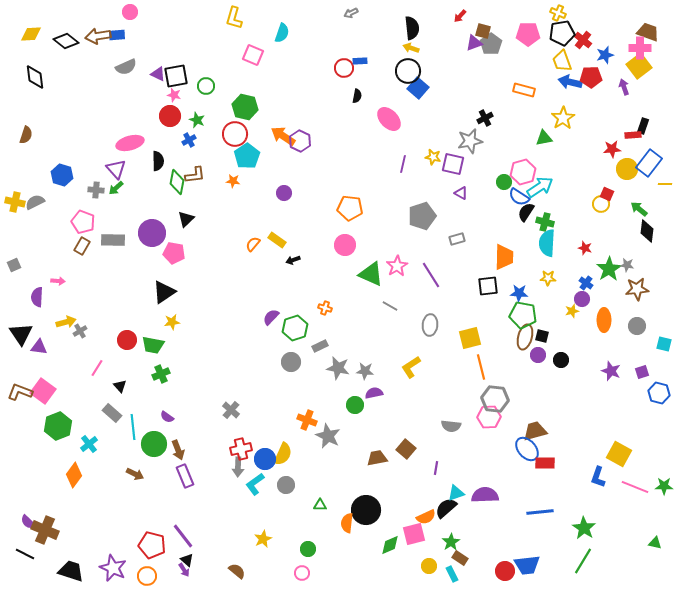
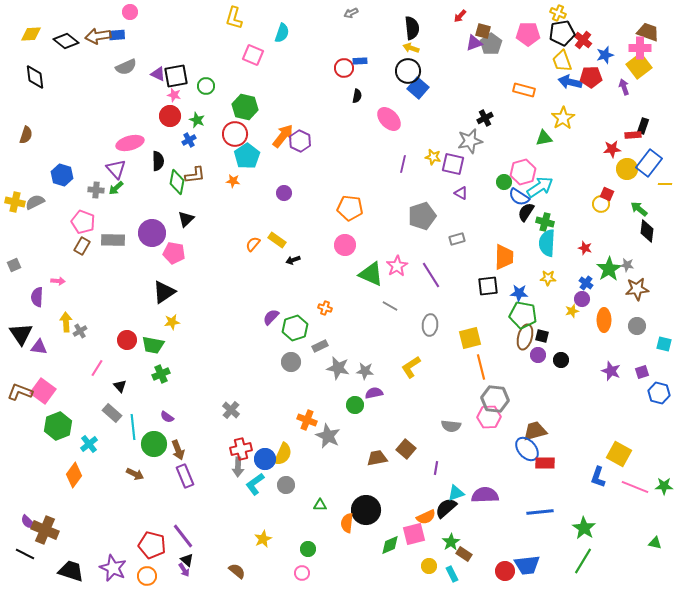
orange arrow at (283, 136): rotated 95 degrees clockwise
yellow arrow at (66, 322): rotated 78 degrees counterclockwise
brown rectangle at (460, 558): moved 4 px right, 4 px up
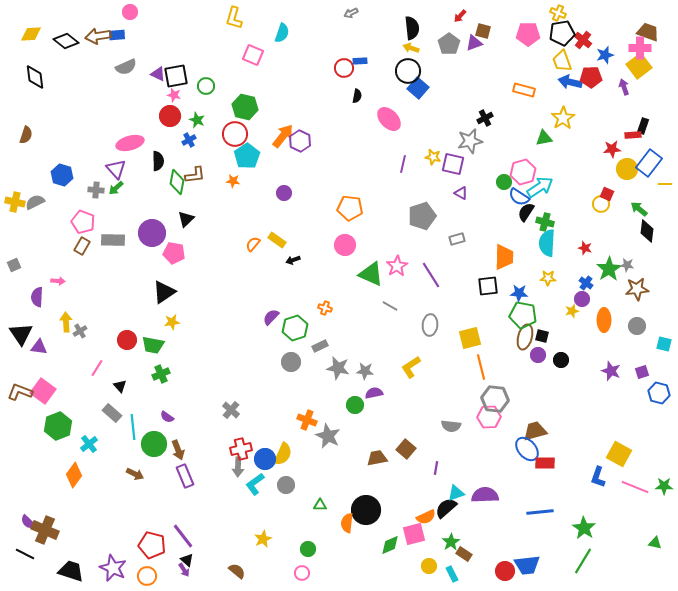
gray pentagon at (491, 44): moved 42 px left
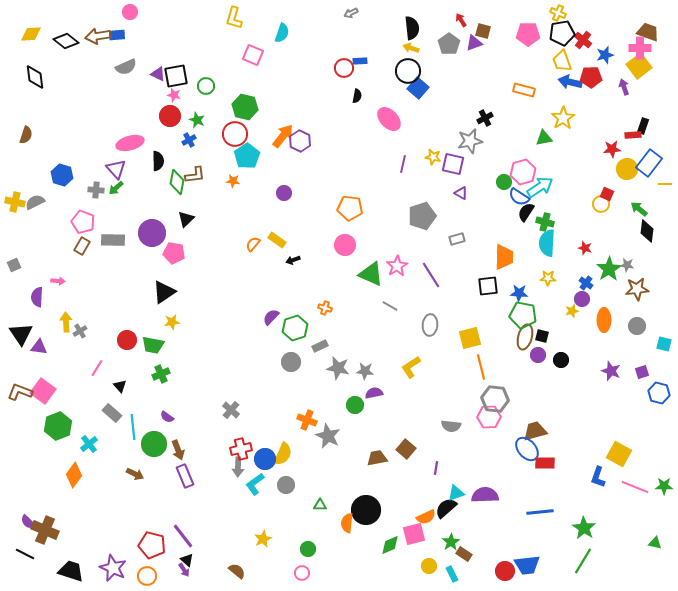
red arrow at (460, 16): moved 1 px right, 4 px down; rotated 104 degrees clockwise
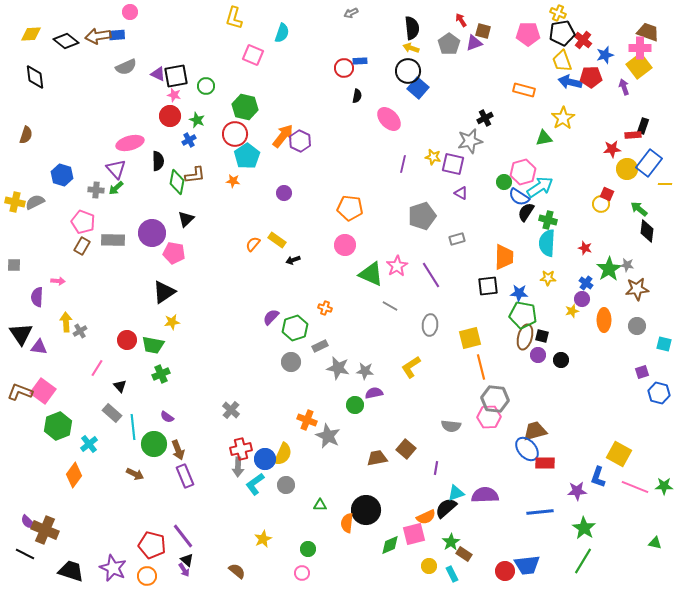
green cross at (545, 222): moved 3 px right, 2 px up
gray square at (14, 265): rotated 24 degrees clockwise
purple star at (611, 371): moved 34 px left, 120 px down; rotated 24 degrees counterclockwise
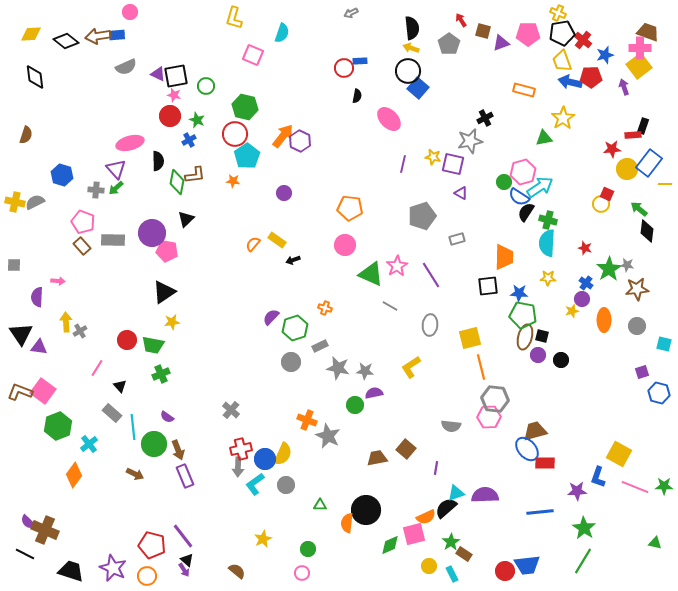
purple triangle at (474, 43): moved 27 px right
brown rectangle at (82, 246): rotated 72 degrees counterclockwise
pink pentagon at (174, 253): moved 7 px left, 2 px up
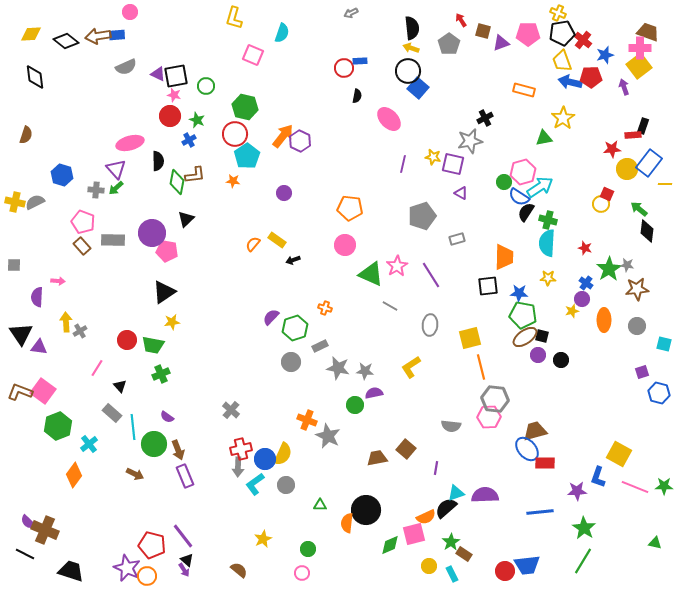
brown ellipse at (525, 337): rotated 40 degrees clockwise
purple star at (113, 568): moved 14 px right
brown semicircle at (237, 571): moved 2 px right, 1 px up
